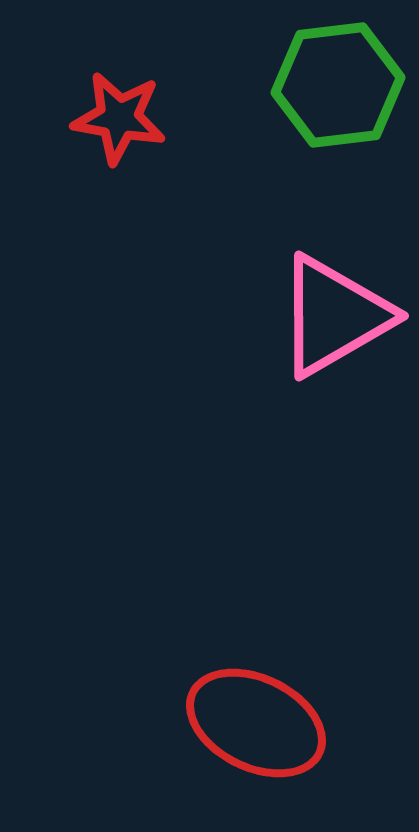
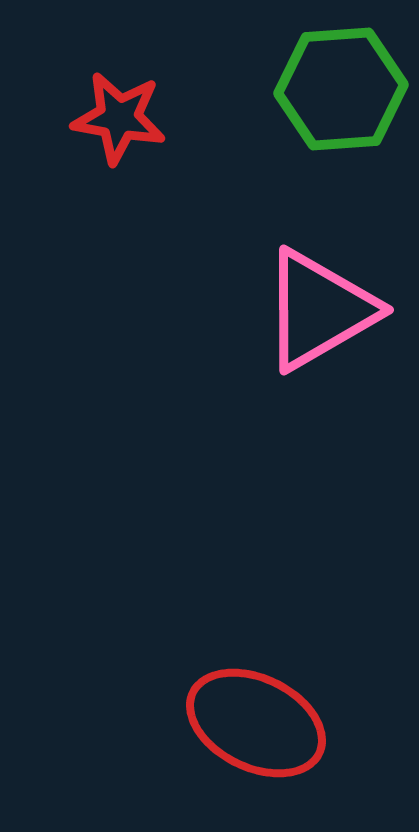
green hexagon: moved 3 px right, 4 px down; rotated 3 degrees clockwise
pink triangle: moved 15 px left, 6 px up
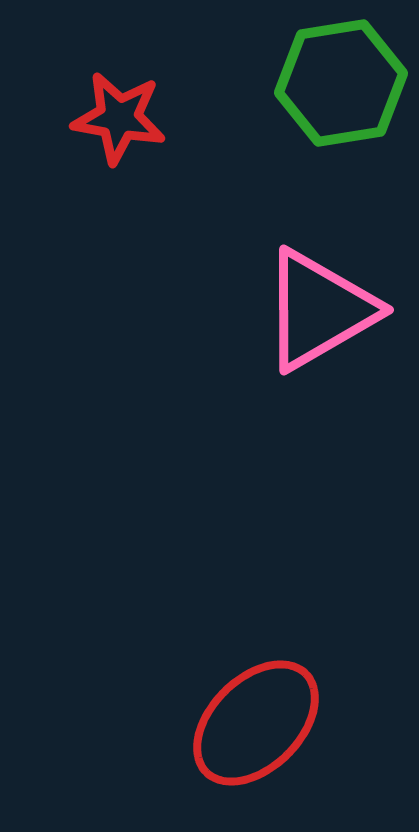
green hexagon: moved 6 px up; rotated 5 degrees counterclockwise
red ellipse: rotated 71 degrees counterclockwise
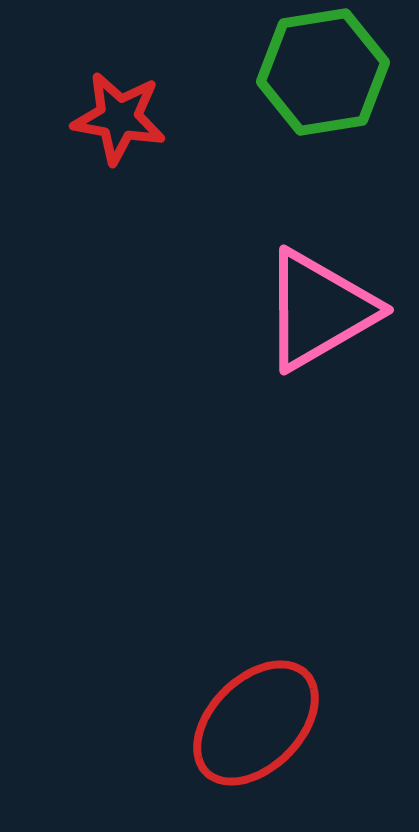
green hexagon: moved 18 px left, 11 px up
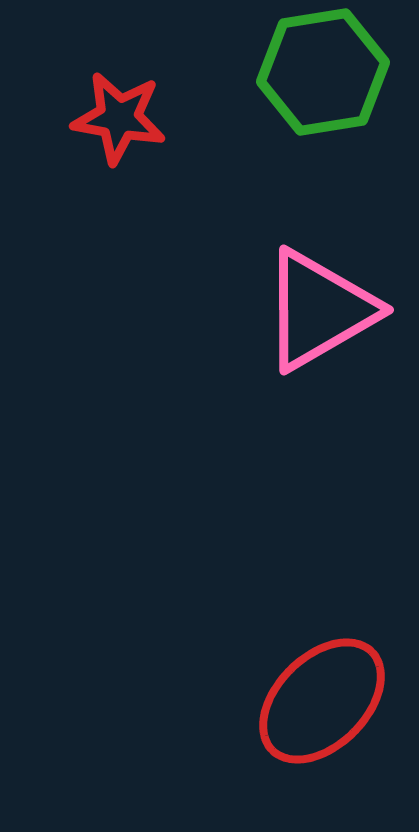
red ellipse: moved 66 px right, 22 px up
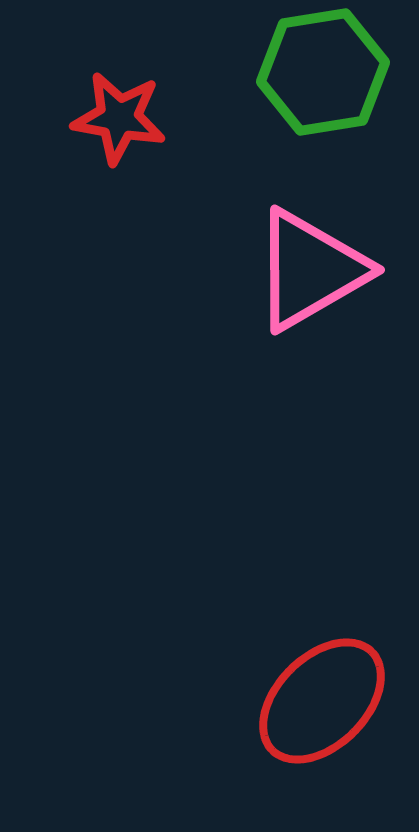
pink triangle: moved 9 px left, 40 px up
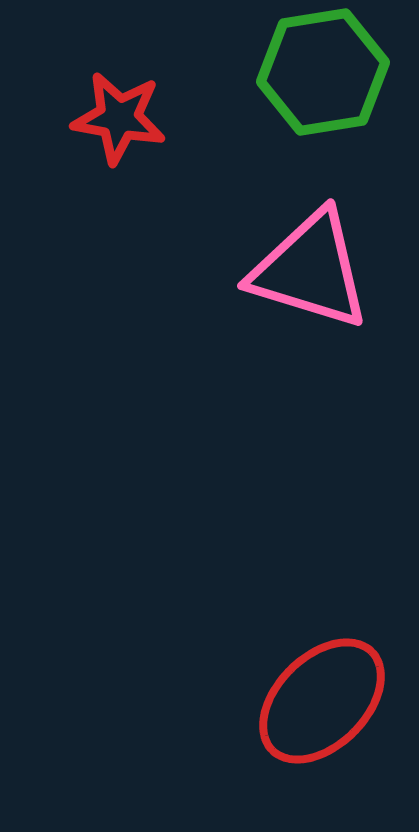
pink triangle: rotated 47 degrees clockwise
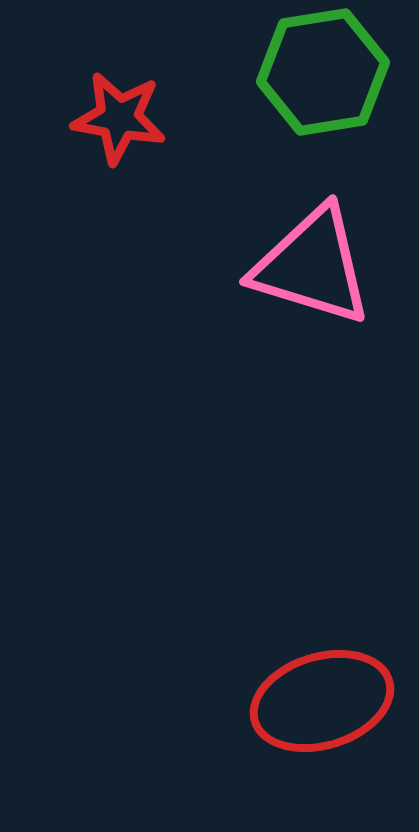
pink triangle: moved 2 px right, 4 px up
red ellipse: rotated 28 degrees clockwise
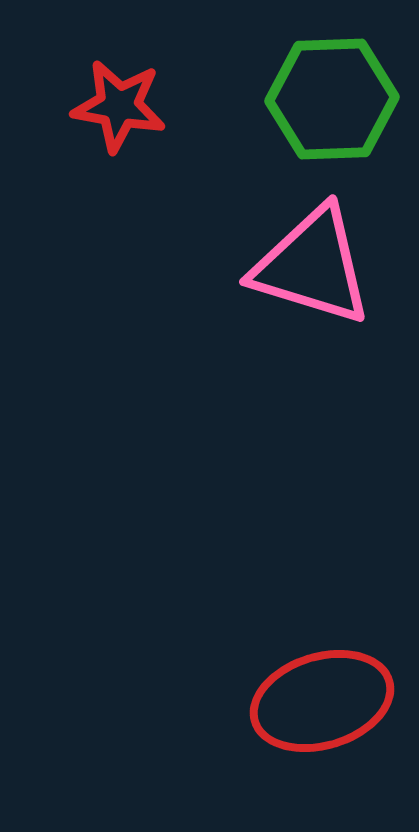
green hexagon: moved 9 px right, 27 px down; rotated 7 degrees clockwise
red star: moved 12 px up
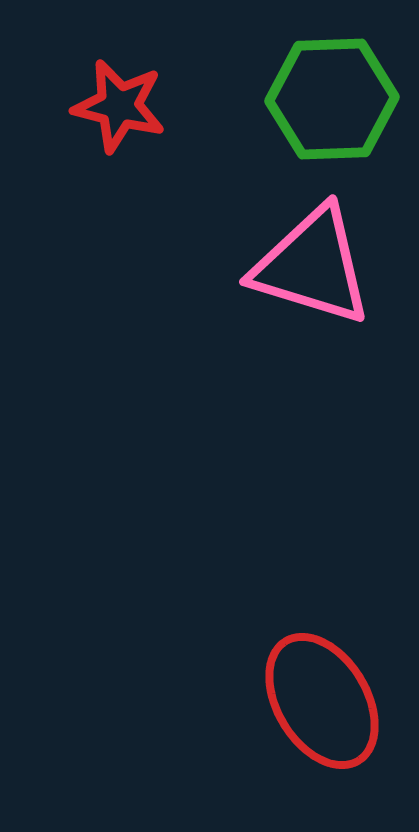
red star: rotated 4 degrees clockwise
red ellipse: rotated 76 degrees clockwise
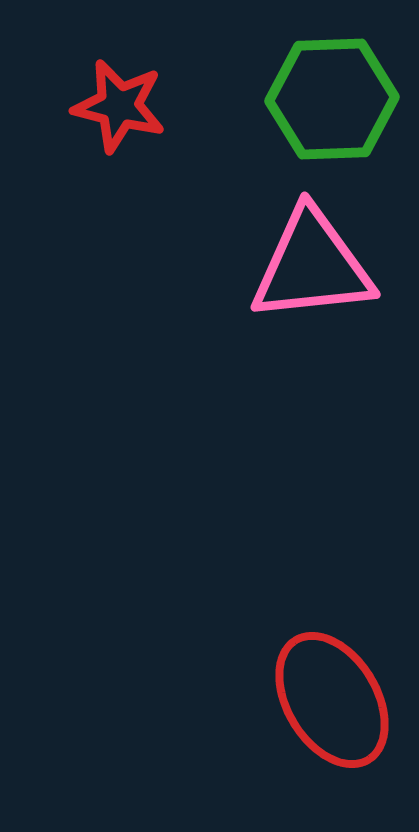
pink triangle: rotated 23 degrees counterclockwise
red ellipse: moved 10 px right, 1 px up
